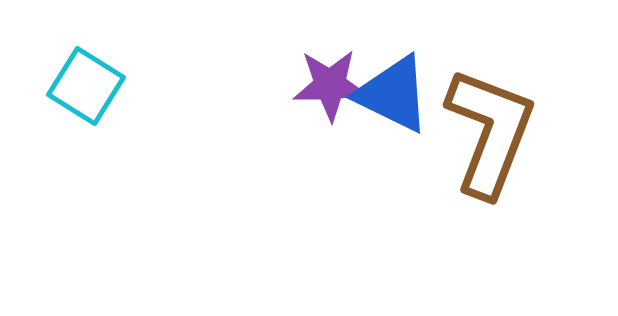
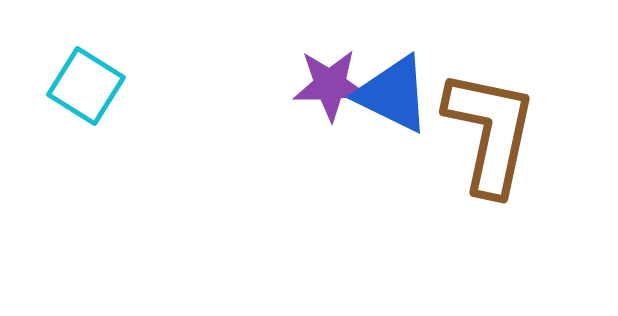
brown L-shape: rotated 9 degrees counterclockwise
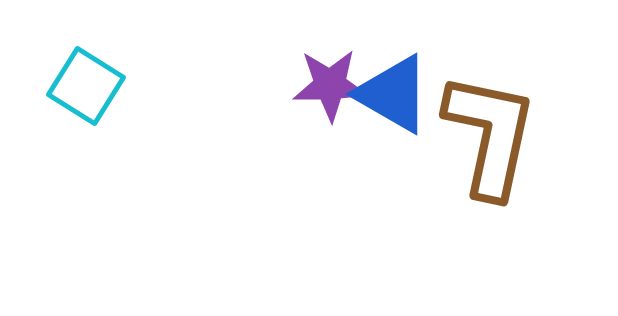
blue triangle: rotated 4 degrees clockwise
brown L-shape: moved 3 px down
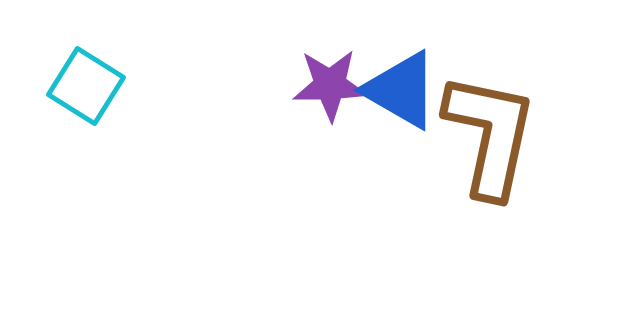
blue triangle: moved 8 px right, 4 px up
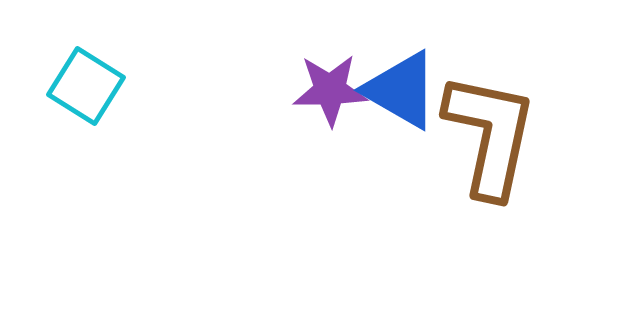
purple star: moved 5 px down
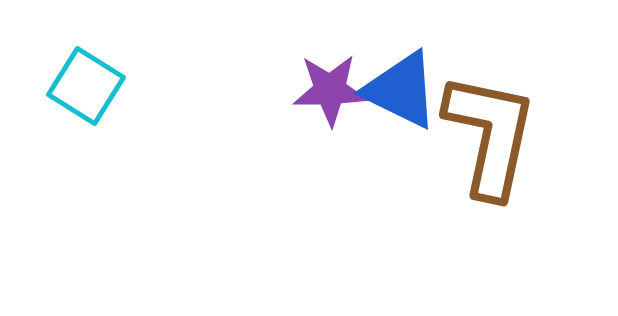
blue triangle: rotated 4 degrees counterclockwise
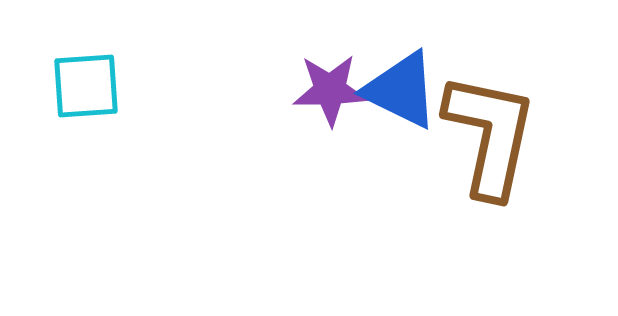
cyan square: rotated 36 degrees counterclockwise
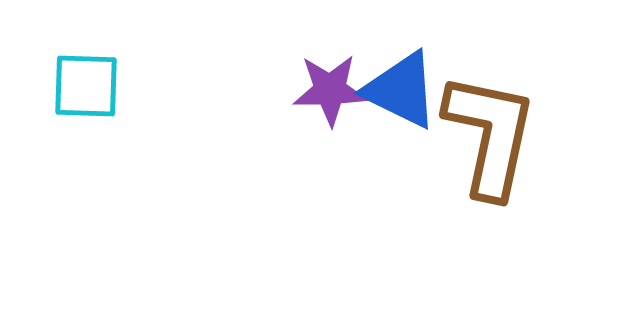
cyan square: rotated 6 degrees clockwise
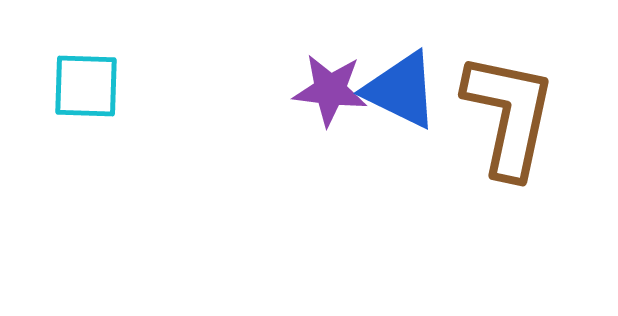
purple star: rotated 8 degrees clockwise
brown L-shape: moved 19 px right, 20 px up
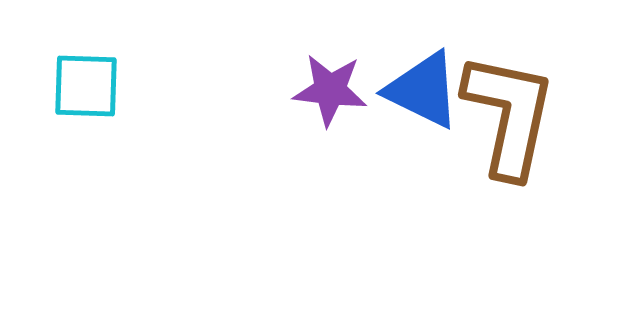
blue triangle: moved 22 px right
